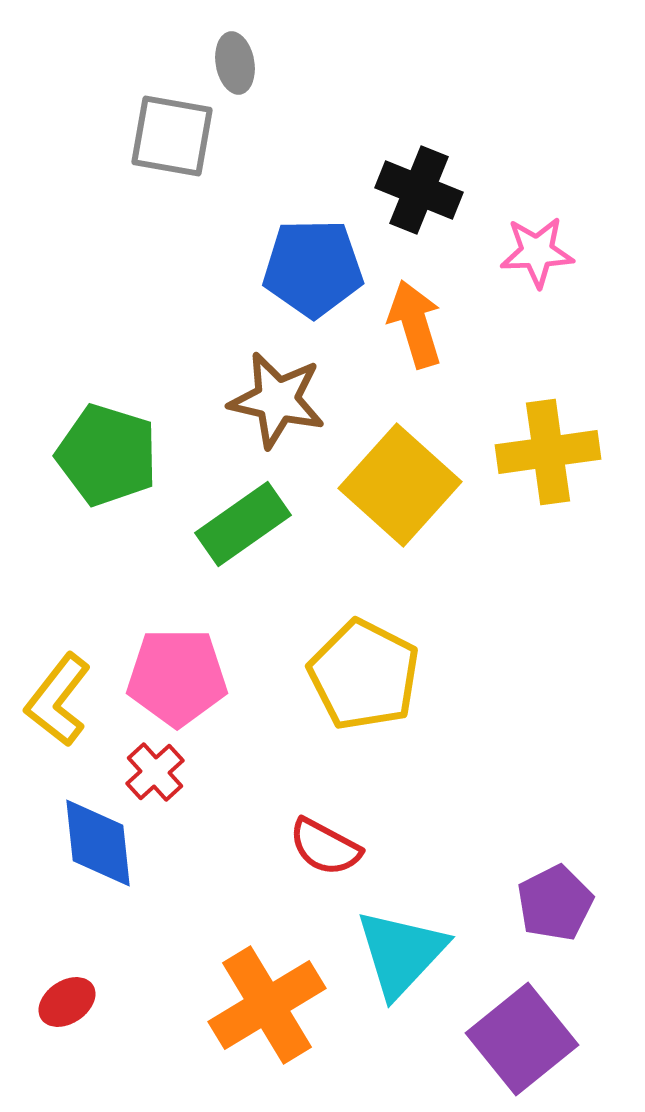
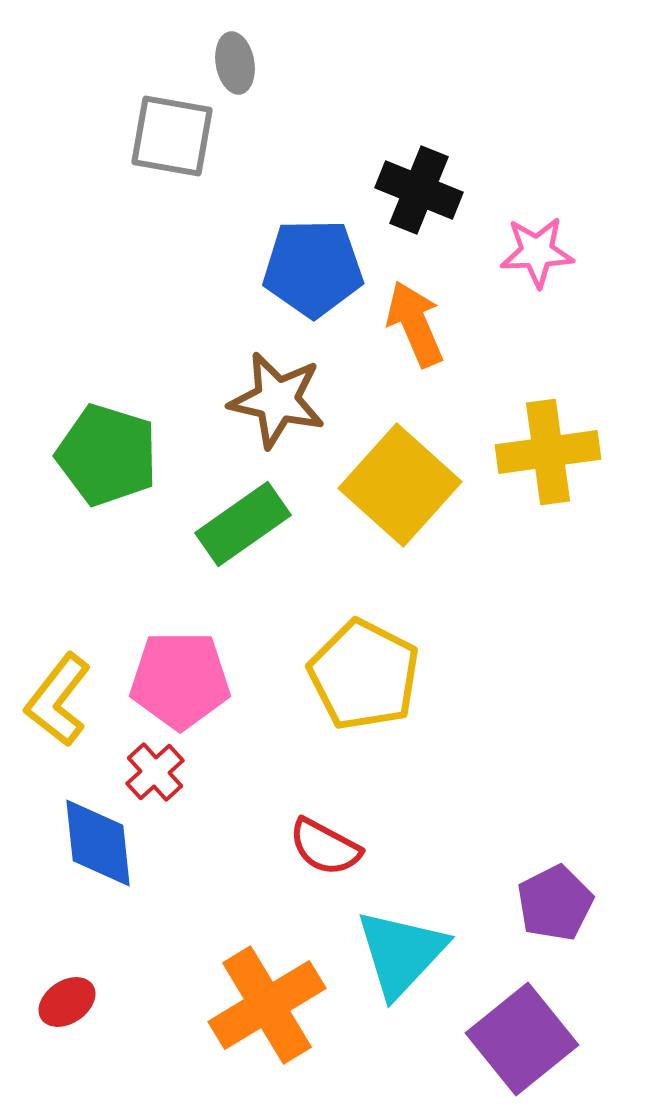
orange arrow: rotated 6 degrees counterclockwise
pink pentagon: moved 3 px right, 3 px down
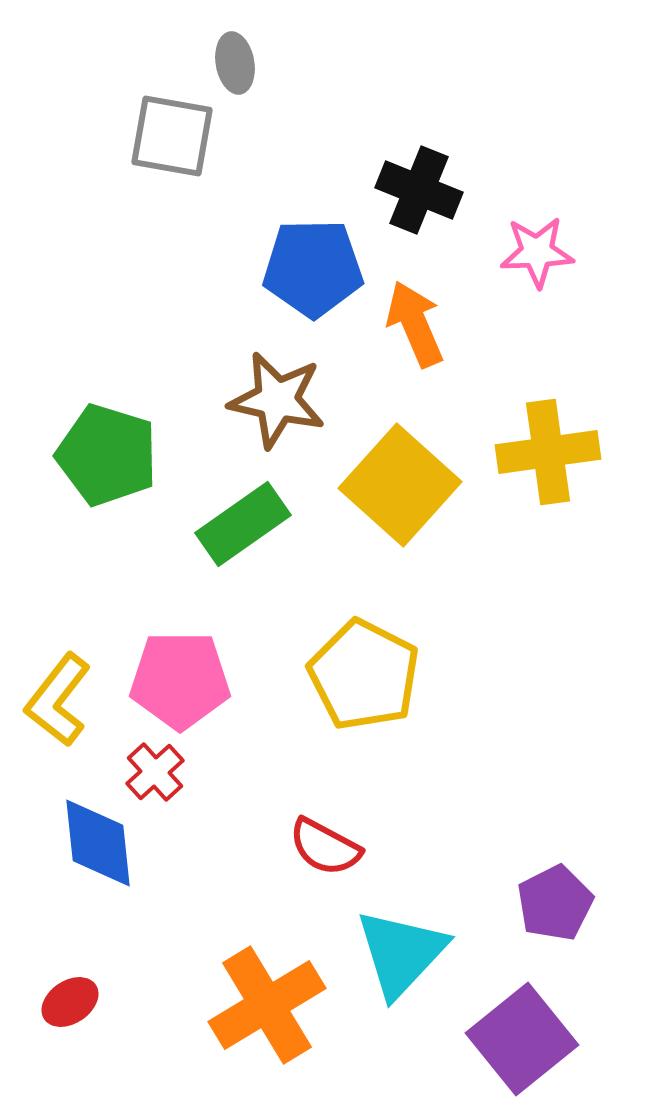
red ellipse: moved 3 px right
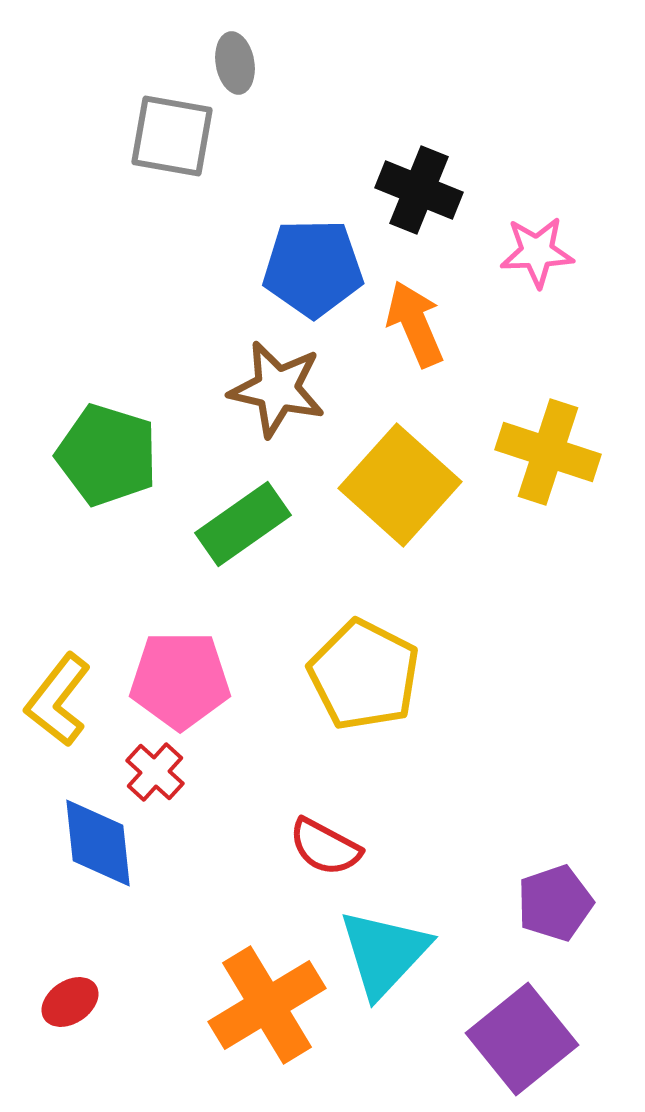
brown star: moved 11 px up
yellow cross: rotated 26 degrees clockwise
red cross: rotated 6 degrees counterclockwise
purple pentagon: rotated 8 degrees clockwise
cyan triangle: moved 17 px left
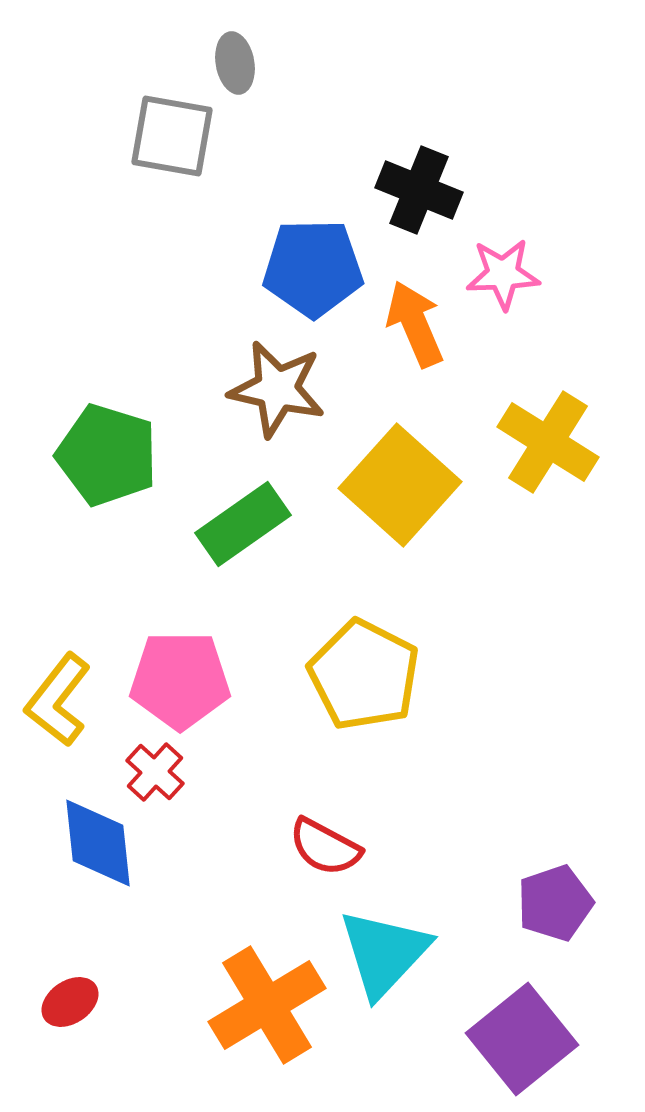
pink star: moved 34 px left, 22 px down
yellow cross: moved 10 px up; rotated 14 degrees clockwise
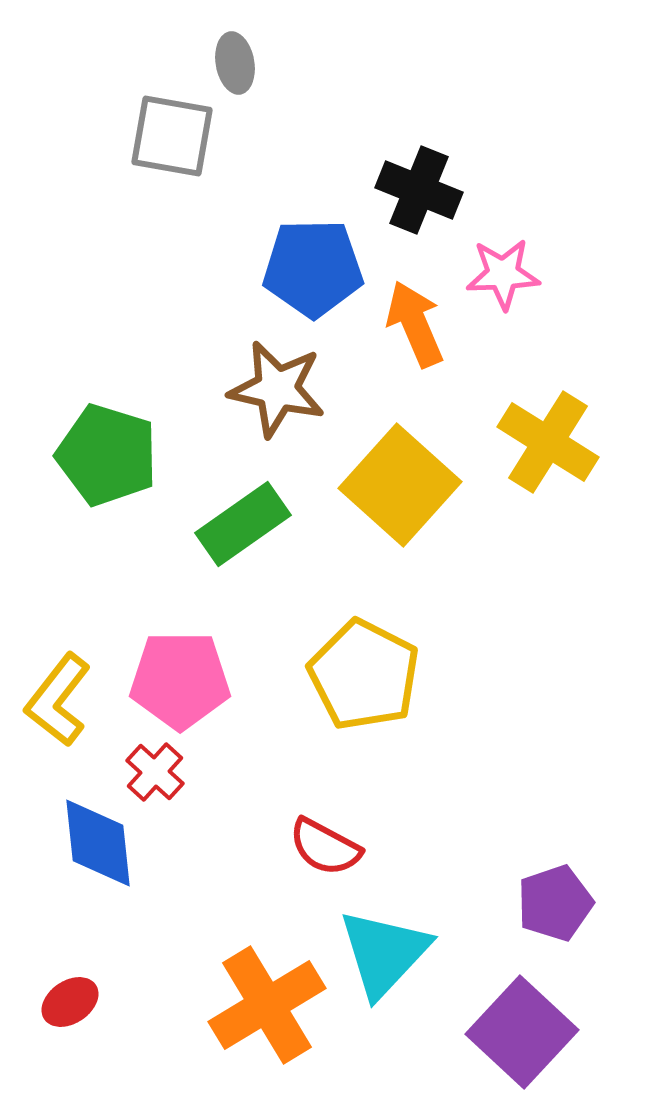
purple square: moved 7 px up; rotated 8 degrees counterclockwise
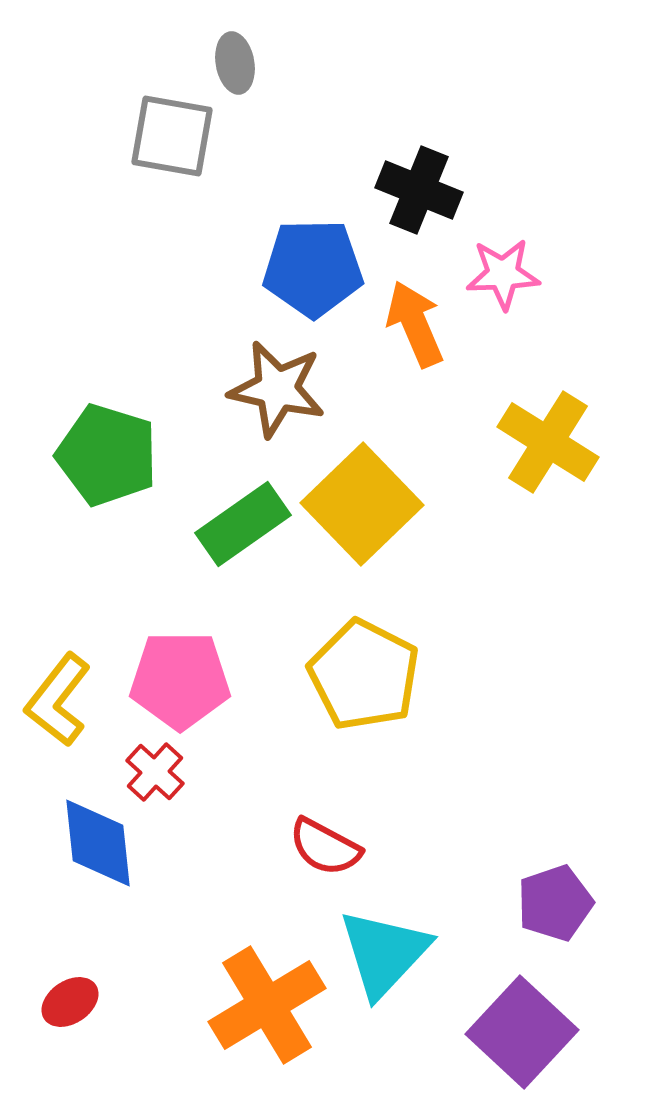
yellow square: moved 38 px left, 19 px down; rotated 4 degrees clockwise
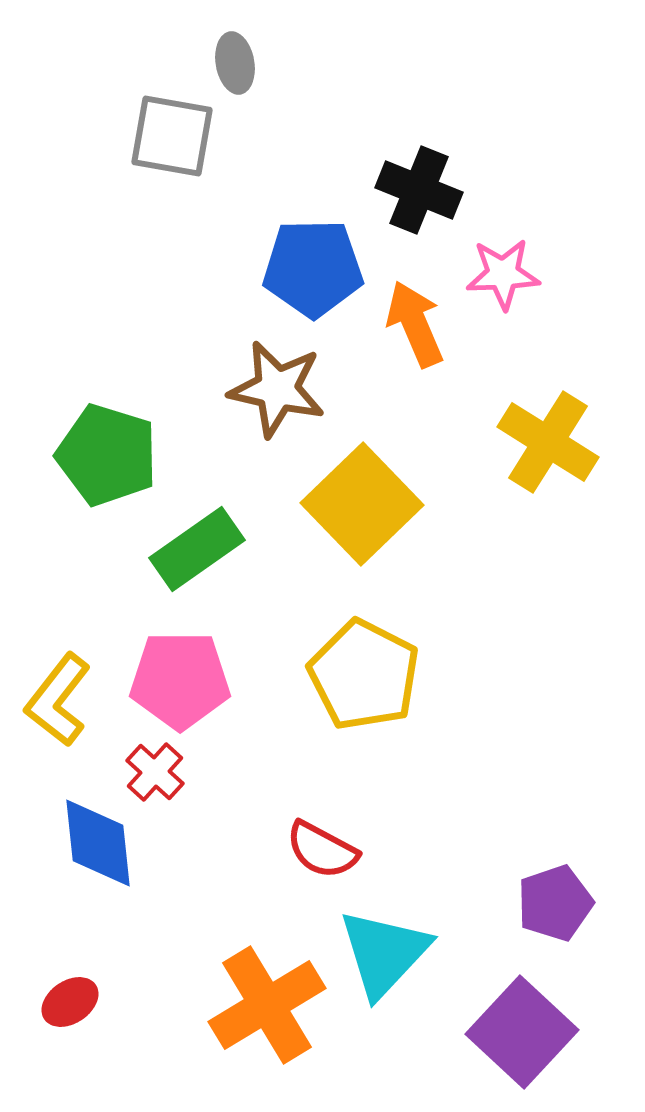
green rectangle: moved 46 px left, 25 px down
red semicircle: moved 3 px left, 3 px down
